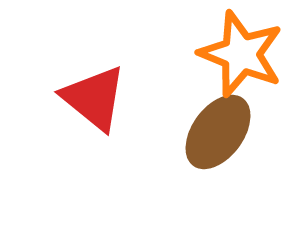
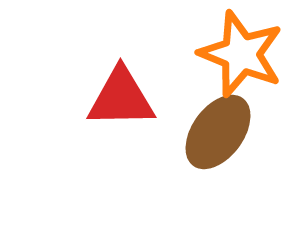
red triangle: moved 27 px right; rotated 40 degrees counterclockwise
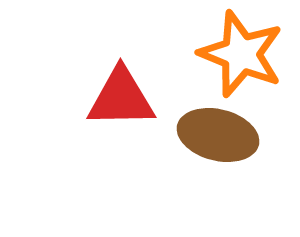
brown ellipse: moved 3 px down; rotated 68 degrees clockwise
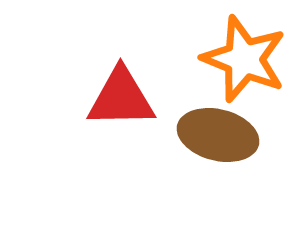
orange star: moved 3 px right, 5 px down
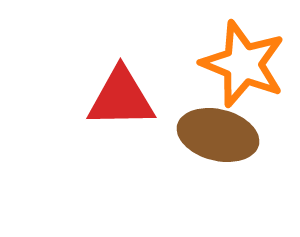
orange star: moved 1 px left, 5 px down
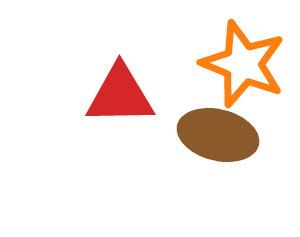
red triangle: moved 1 px left, 3 px up
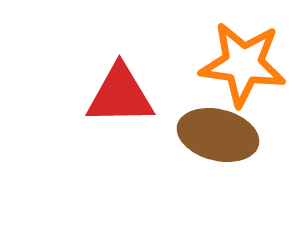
orange star: rotated 14 degrees counterclockwise
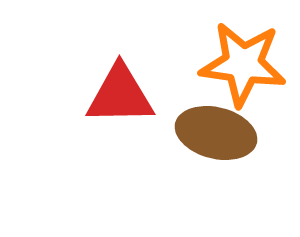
brown ellipse: moved 2 px left, 2 px up
